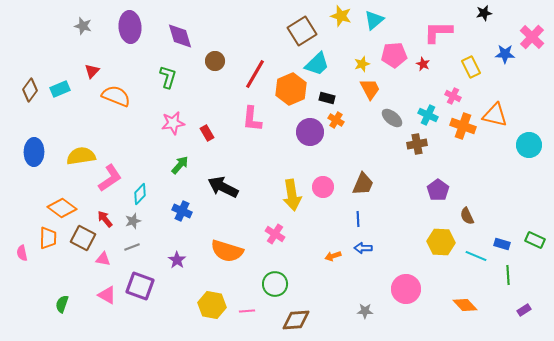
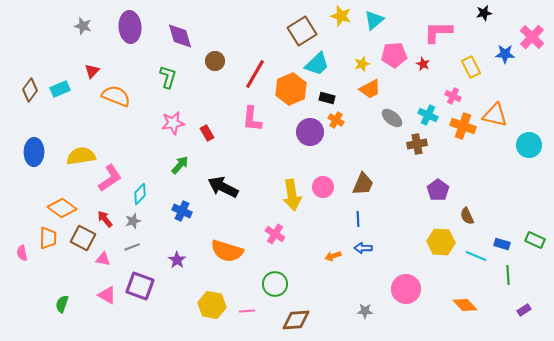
orange trapezoid at (370, 89): rotated 90 degrees clockwise
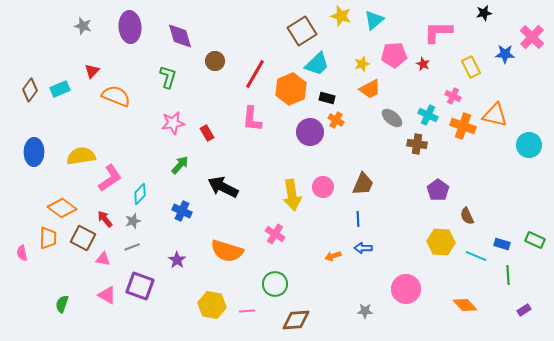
brown cross at (417, 144): rotated 18 degrees clockwise
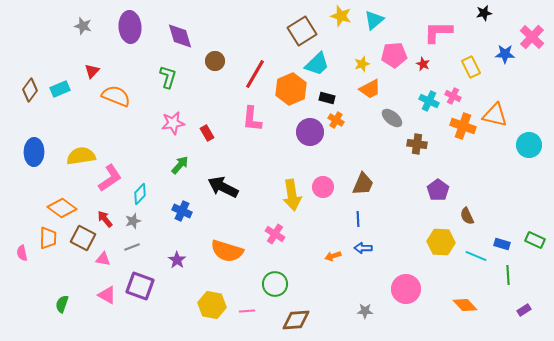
cyan cross at (428, 115): moved 1 px right, 14 px up
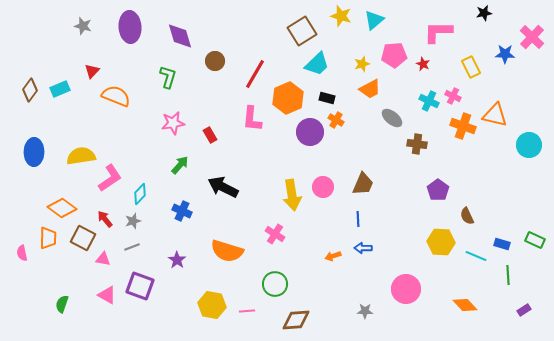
orange hexagon at (291, 89): moved 3 px left, 9 px down
red rectangle at (207, 133): moved 3 px right, 2 px down
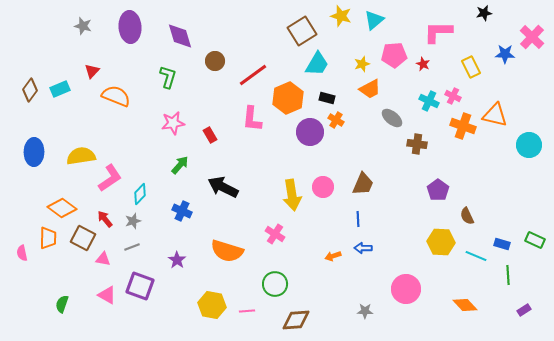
cyan trapezoid at (317, 64): rotated 16 degrees counterclockwise
red line at (255, 74): moved 2 px left, 1 px down; rotated 24 degrees clockwise
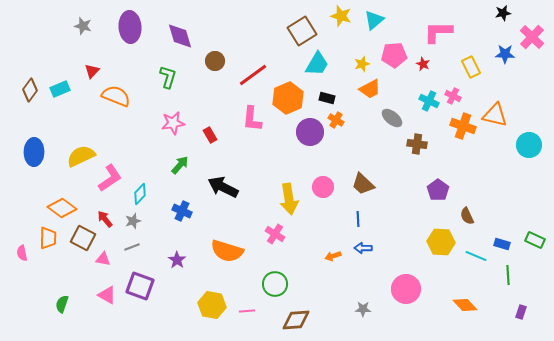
black star at (484, 13): moved 19 px right
yellow semicircle at (81, 156): rotated 16 degrees counterclockwise
brown trapezoid at (363, 184): rotated 110 degrees clockwise
yellow arrow at (292, 195): moved 3 px left, 4 px down
purple rectangle at (524, 310): moved 3 px left, 2 px down; rotated 40 degrees counterclockwise
gray star at (365, 311): moved 2 px left, 2 px up
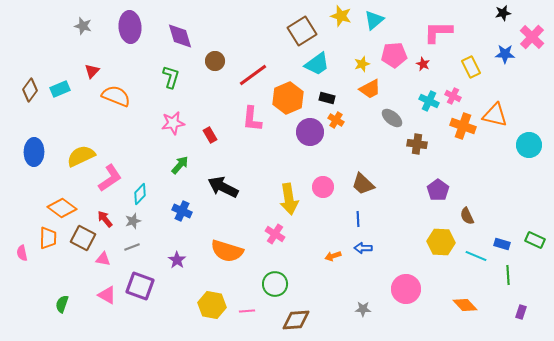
cyan trapezoid at (317, 64): rotated 24 degrees clockwise
green L-shape at (168, 77): moved 3 px right
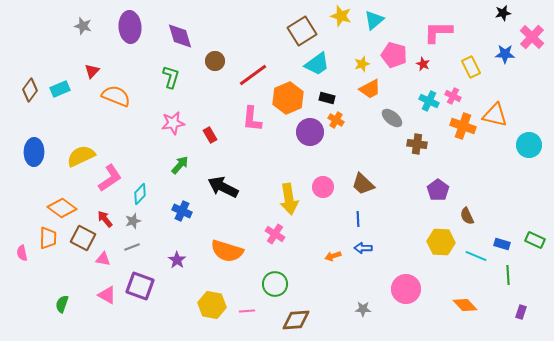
pink pentagon at (394, 55): rotated 20 degrees clockwise
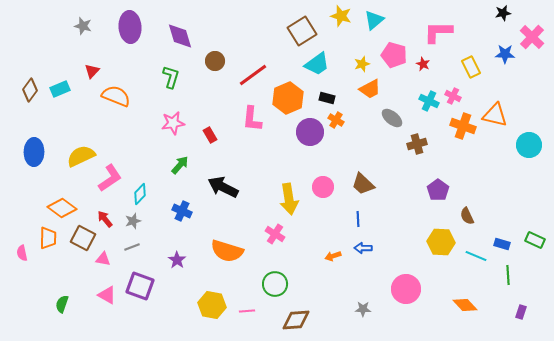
brown cross at (417, 144): rotated 24 degrees counterclockwise
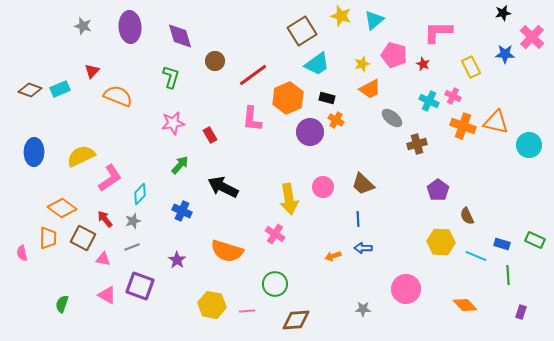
brown diamond at (30, 90): rotated 75 degrees clockwise
orange semicircle at (116, 96): moved 2 px right
orange triangle at (495, 115): moved 1 px right, 7 px down
